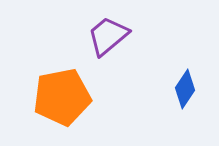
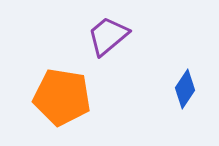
orange pentagon: rotated 20 degrees clockwise
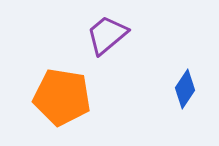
purple trapezoid: moved 1 px left, 1 px up
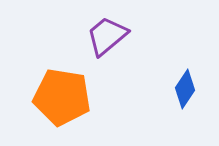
purple trapezoid: moved 1 px down
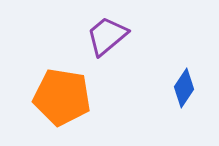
blue diamond: moved 1 px left, 1 px up
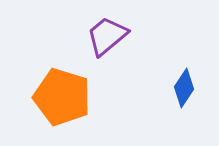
orange pentagon: rotated 8 degrees clockwise
